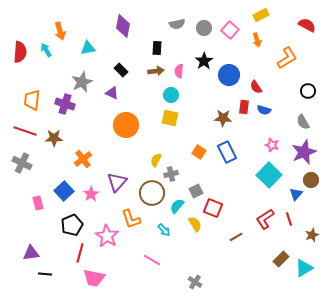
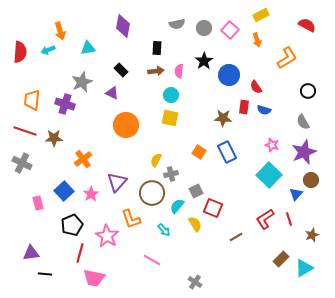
cyan arrow at (46, 50): moved 2 px right; rotated 80 degrees counterclockwise
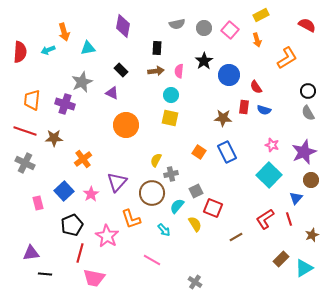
orange arrow at (60, 31): moved 4 px right, 1 px down
gray semicircle at (303, 122): moved 5 px right, 9 px up
gray cross at (22, 163): moved 3 px right
blue triangle at (296, 194): moved 4 px down
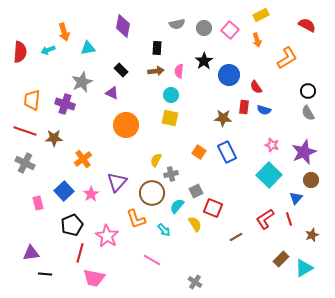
orange L-shape at (131, 219): moved 5 px right
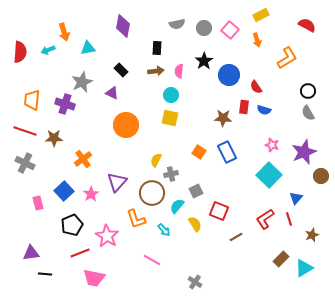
brown circle at (311, 180): moved 10 px right, 4 px up
red square at (213, 208): moved 6 px right, 3 px down
red line at (80, 253): rotated 54 degrees clockwise
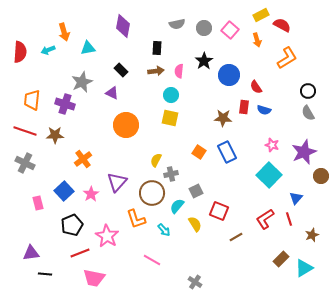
red semicircle at (307, 25): moved 25 px left
brown star at (54, 138): moved 1 px right, 3 px up
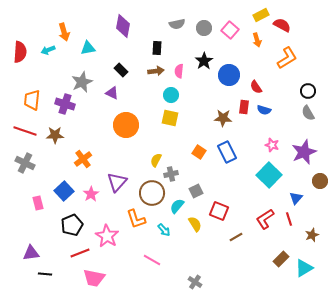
brown circle at (321, 176): moved 1 px left, 5 px down
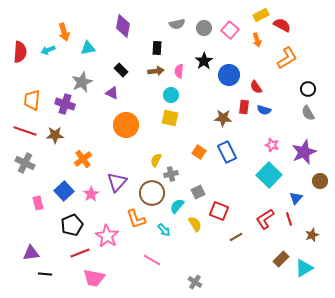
black circle at (308, 91): moved 2 px up
gray square at (196, 191): moved 2 px right, 1 px down
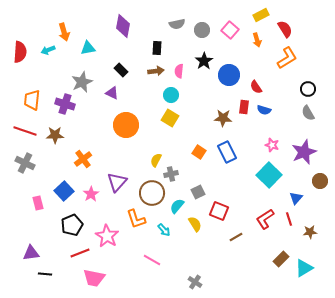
red semicircle at (282, 25): moved 3 px right, 4 px down; rotated 30 degrees clockwise
gray circle at (204, 28): moved 2 px left, 2 px down
yellow square at (170, 118): rotated 18 degrees clockwise
brown star at (312, 235): moved 2 px left, 3 px up; rotated 16 degrees clockwise
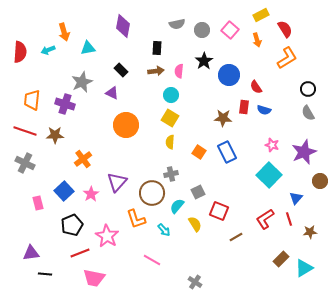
yellow semicircle at (156, 160): moved 14 px right, 18 px up; rotated 24 degrees counterclockwise
